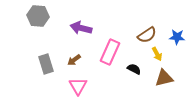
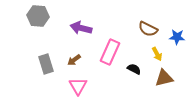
brown semicircle: moved 1 px right, 6 px up; rotated 60 degrees clockwise
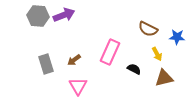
purple arrow: moved 17 px left, 13 px up; rotated 145 degrees clockwise
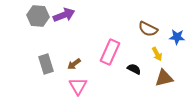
brown arrow: moved 4 px down
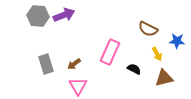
blue star: moved 4 px down
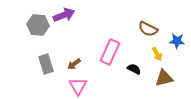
gray hexagon: moved 9 px down
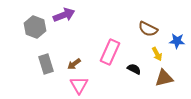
gray hexagon: moved 3 px left, 2 px down; rotated 15 degrees clockwise
pink triangle: moved 1 px right, 1 px up
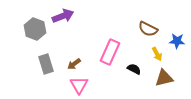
purple arrow: moved 1 px left, 1 px down
gray hexagon: moved 2 px down
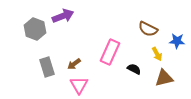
gray rectangle: moved 1 px right, 3 px down
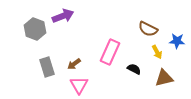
yellow arrow: moved 2 px up
